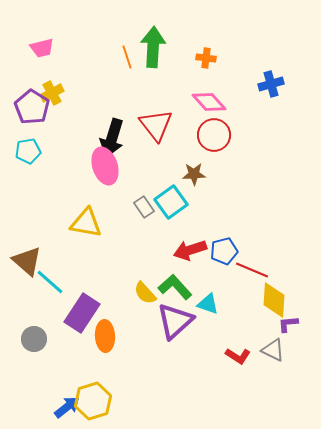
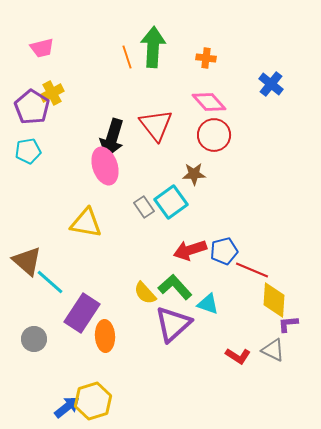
blue cross: rotated 35 degrees counterclockwise
purple triangle: moved 2 px left, 3 px down
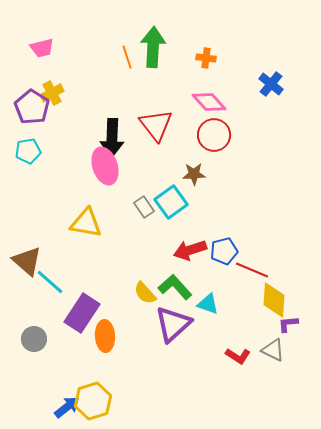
black arrow: rotated 15 degrees counterclockwise
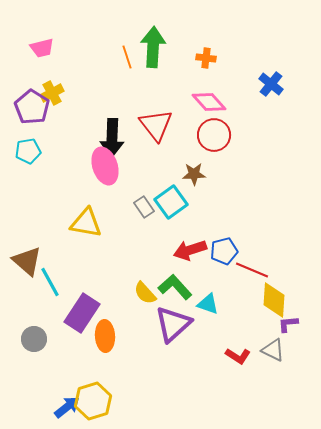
cyan line: rotated 20 degrees clockwise
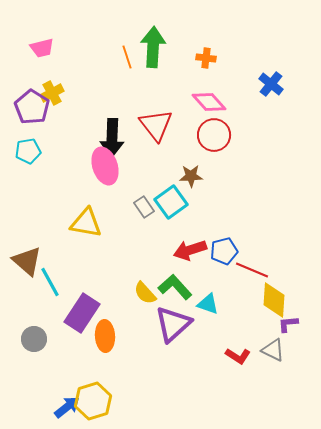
brown star: moved 3 px left, 2 px down
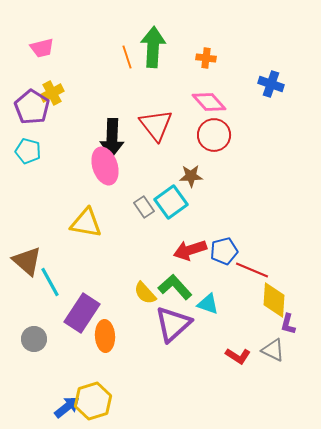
blue cross: rotated 20 degrees counterclockwise
cyan pentagon: rotated 25 degrees clockwise
purple L-shape: rotated 70 degrees counterclockwise
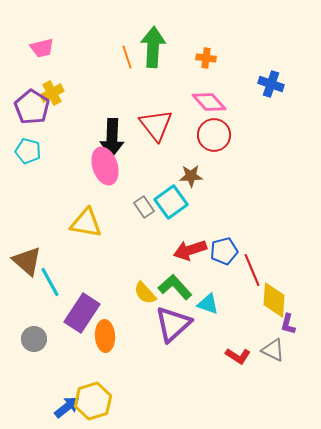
red line: rotated 44 degrees clockwise
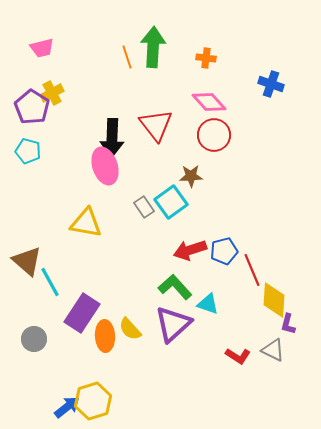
yellow semicircle: moved 15 px left, 36 px down
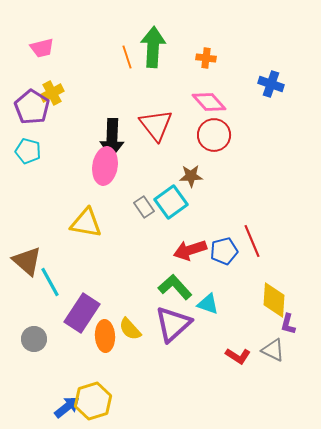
pink ellipse: rotated 27 degrees clockwise
red line: moved 29 px up
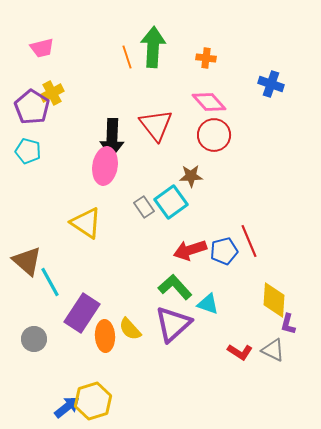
yellow triangle: rotated 24 degrees clockwise
red line: moved 3 px left
red L-shape: moved 2 px right, 4 px up
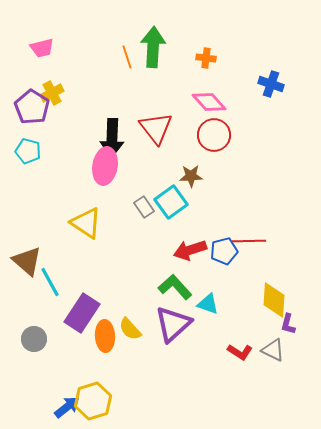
red triangle: moved 3 px down
red line: rotated 68 degrees counterclockwise
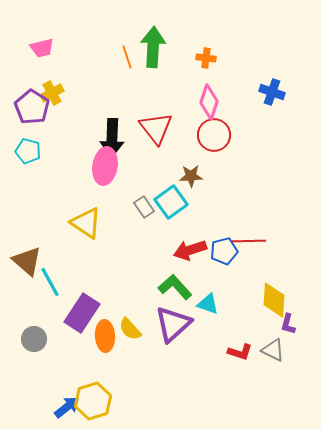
blue cross: moved 1 px right, 8 px down
pink diamond: rotated 60 degrees clockwise
red L-shape: rotated 15 degrees counterclockwise
